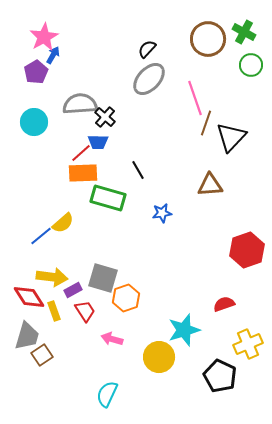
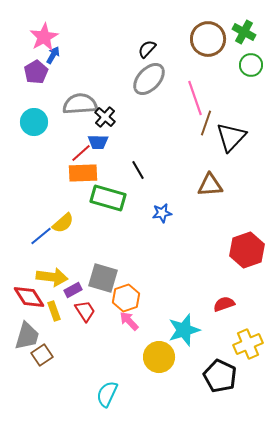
pink arrow: moved 17 px right, 18 px up; rotated 30 degrees clockwise
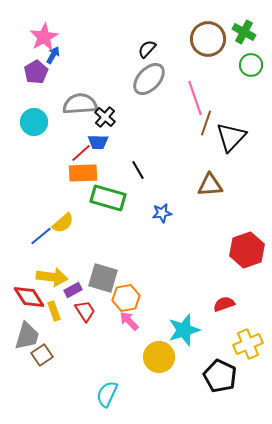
orange hexagon: rotated 8 degrees clockwise
